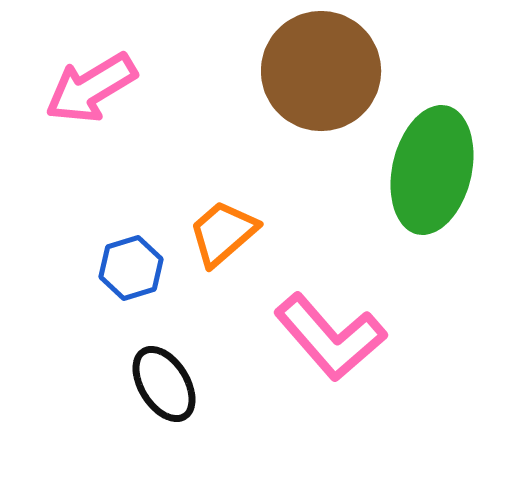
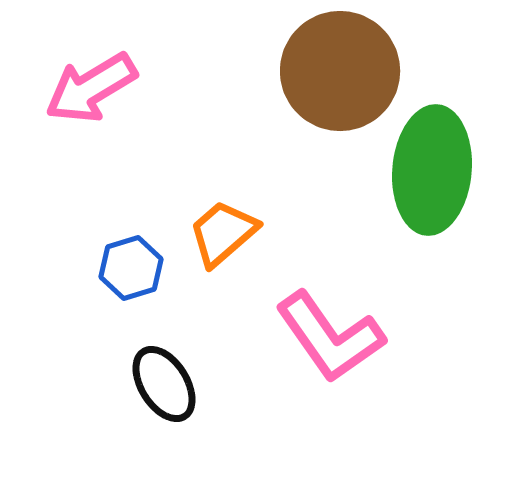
brown circle: moved 19 px right
green ellipse: rotated 8 degrees counterclockwise
pink L-shape: rotated 6 degrees clockwise
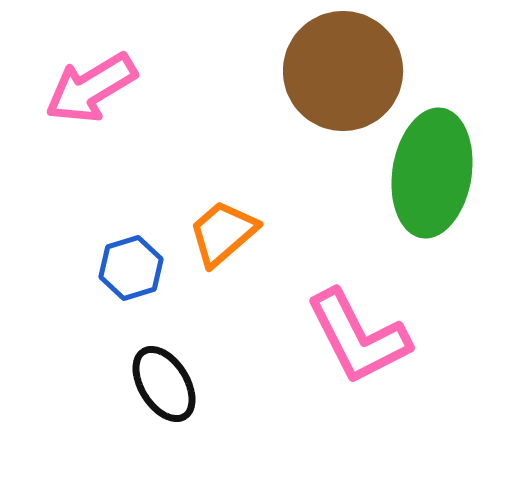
brown circle: moved 3 px right
green ellipse: moved 3 px down; rotated 4 degrees clockwise
pink L-shape: moved 28 px right; rotated 8 degrees clockwise
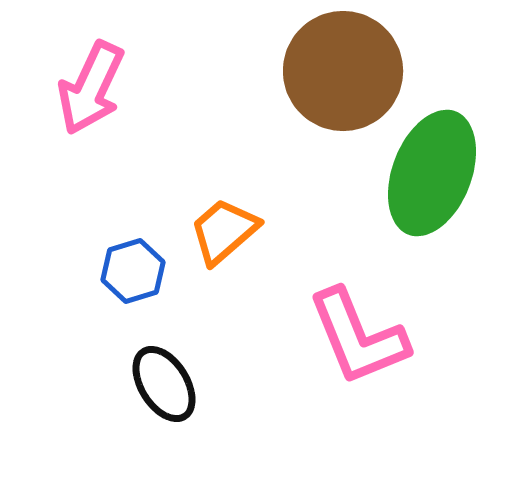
pink arrow: rotated 34 degrees counterclockwise
green ellipse: rotated 12 degrees clockwise
orange trapezoid: moved 1 px right, 2 px up
blue hexagon: moved 2 px right, 3 px down
pink L-shape: rotated 5 degrees clockwise
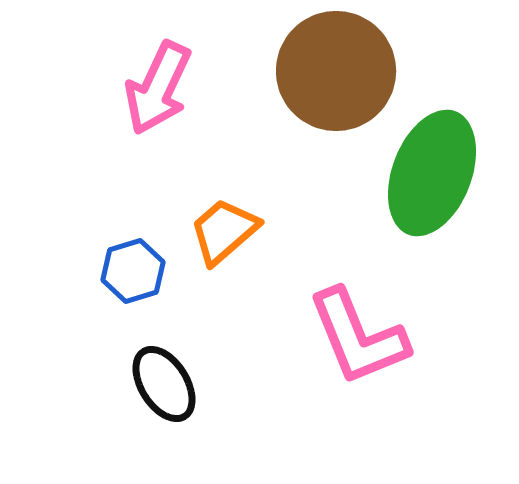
brown circle: moved 7 px left
pink arrow: moved 67 px right
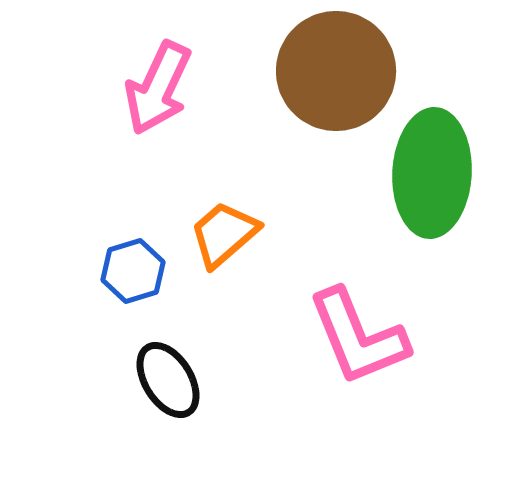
green ellipse: rotated 18 degrees counterclockwise
orange trapezoid: moved 3 px down
black ellipse: moved 4 px right, 4 px up
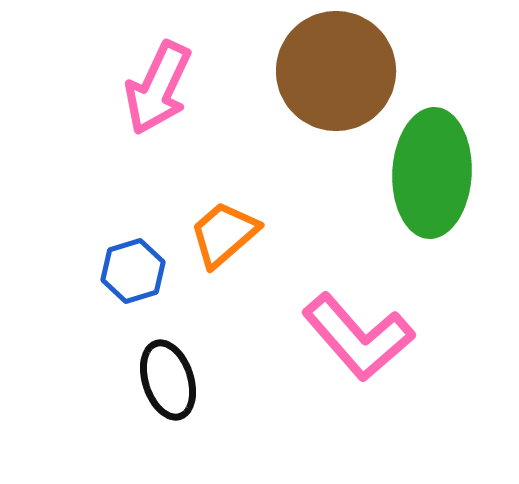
pink L-shape: rotated 19 degrees counterclockwise
black ellipse: rotated 14 degrees clockwise
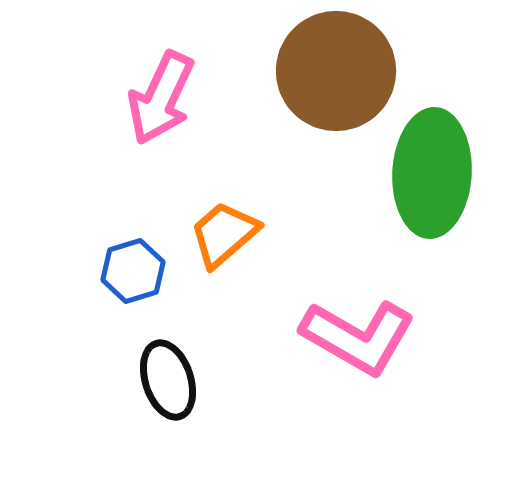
pink arrow: moved 3 px right, 10 px down
pink L-shape: rotated 19 degrees counterclockwise
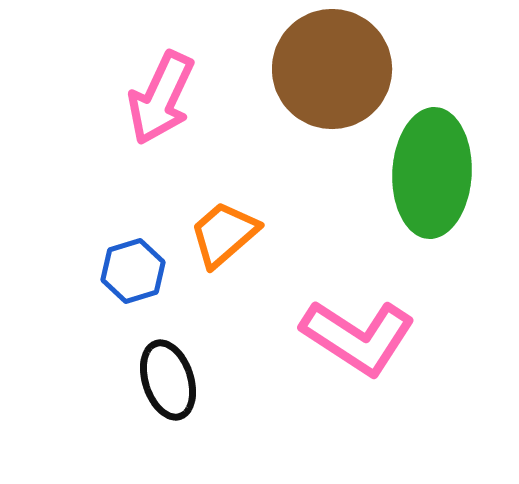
brown circle: moved 4 px left, 2 px up
pink L-shape: rotated 3 degrees clockwise
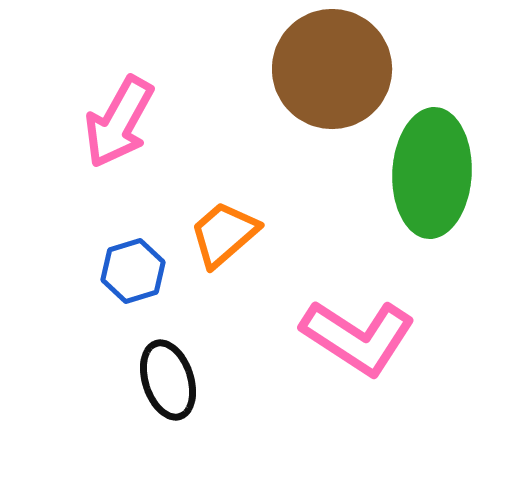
pink arrow: moved 42 px left, 24 px down; rotated 4 degrees clockwise
